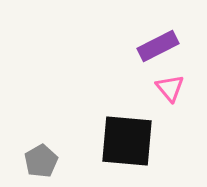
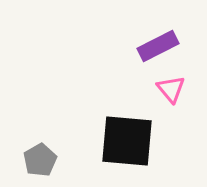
pink triangle: moved 1 px right, 1 px down
gray pentagon: moved 1 px left, 1 px up
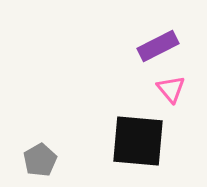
black square: moved 11 px right
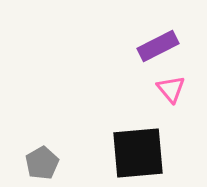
black square: moved 12 px down; rotated 10 degrees counterclockwise
gray pentagon: moved 2 px right, 3 px down
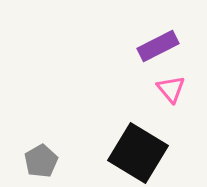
black square: rotated 36 degrees clockwise
gray pentagon: moved 1 px left, 2 px up
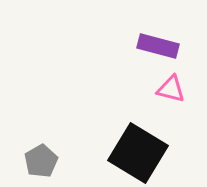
purple rectangle: rotated 42 degrees clockwise
pink triangle: rotated 36 degrees counterclockwise
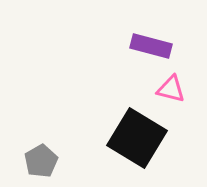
purple rectangle: moved 7 px left
black square: moved 1 px left, 15 px up
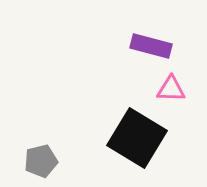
pink triangle: rotated 12 degrees counterclockwise
gray pentagon: rotated 16 degrees clockwise
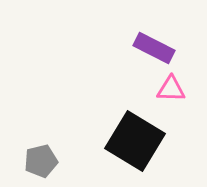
purple rectangle: moved 3 px right, 2 px down; rotated 12 degrees clockwise
black square: moved 2 px left, 3 px down
